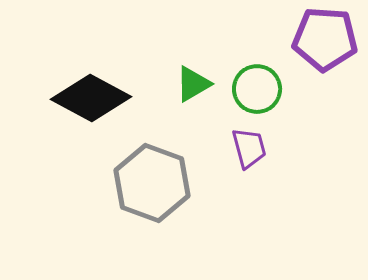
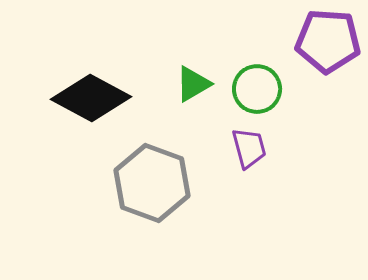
purple pentagon: moved 3 px right, 2 px down
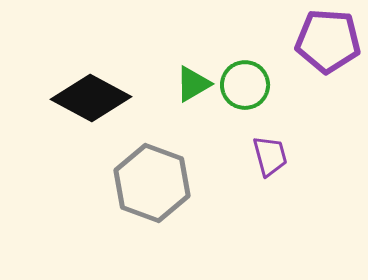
green circle: moved 12 px left, 4 px up
purple trapezoid: moved 21 px right, 8 px down
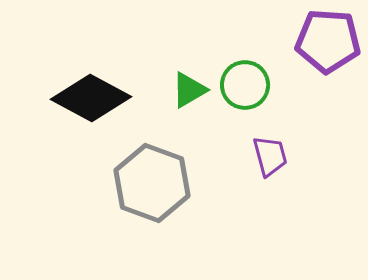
green triangle: moved 4 px left, 6 px down
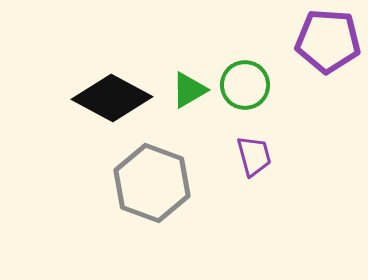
black diamond: moved 21 px right
purple trapezoid: moved 16 px left
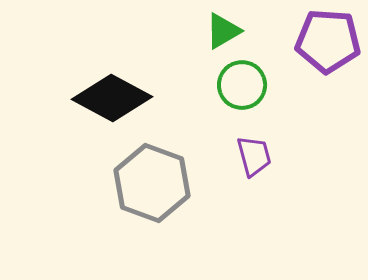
green circle: moved 3 px left
green triangle: moved 34 px right, 59 px up
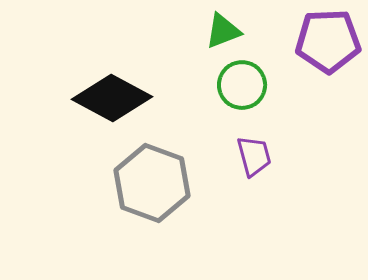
green triangle: rotated 9 degrees clockwise
purple pentagon: rotated 6 degrees counterclockwise
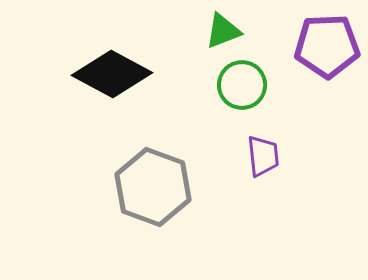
purple pentagon: moved 1 px left, 5 px down
black diamond: moved 24 px up
purple trapezoid: moved 9 px right; rotated 9 degrees clockwise
gray hexagon: moved 1 px right, 4 px down
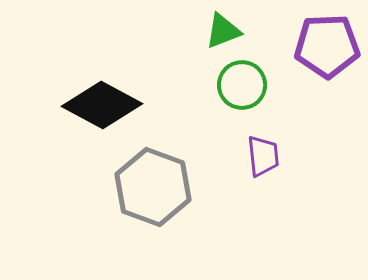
black diamond: moved 10 px left, 31 px down
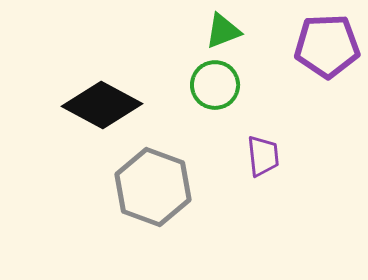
green circle: moved 27 px left
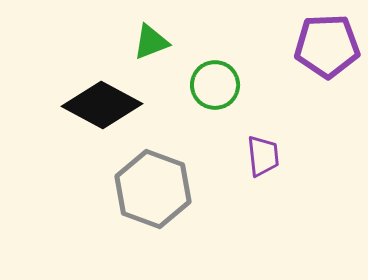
green triangle: moved 72 px left, 11 px down
gray hexagon: moved 2 px down
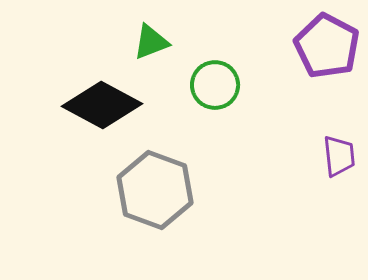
purple pentagon: rotated 30 degrees clockwise
purple trapezoid: moved 76 px right
gray hexagon: moved 2 px right, 1 px down
